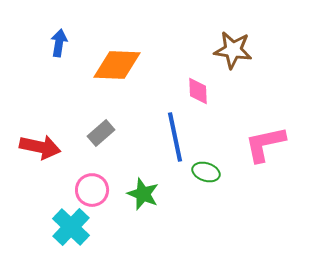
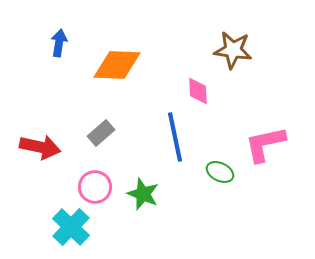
green ellipse: moved 14 px right; rotated 8 degrees clockwise
pink circle: moved 3 px right, 3 px up
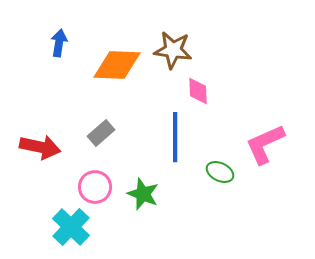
brown star: moved 60 px left
blue line: rotated 12 degrees clockwise
pink L-shape: rotated 12 degrees counterclockwise
